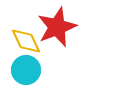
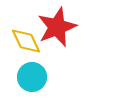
cyan circle: moved 6 px right, 7 px down
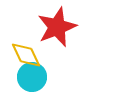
yellow diamond: moved 14 px down
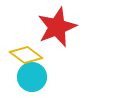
yellow diamond: rotated 28 degrees counterclockwise
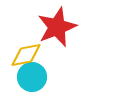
yellow diamond: rotated 48 degrees counterclockwise
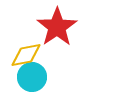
red star: rotated 12 degrees counterclockwise
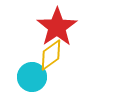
yellow diamond: moved 25 px right; rotated 24 degrees counterclockwise
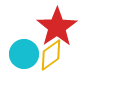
cyan circle: moved 8 px left, 23 px up
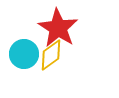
red star: moved 1 px right, 1 px down; rotated 6 degrees counterclockwise
